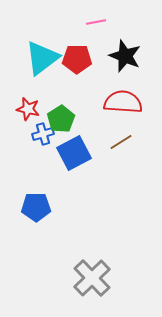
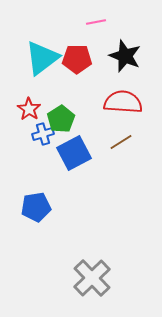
red star: moved 1 px right; rotated 20 degrees clockwise
blue pentagon: rotated 8 degrees counterclockwise
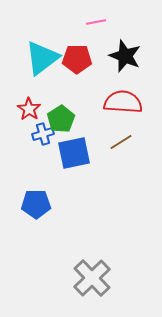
blue square: rotated 16 degrees clockwise
blue pentagon: moved 3 px up; rotated 8 degrees clockwise
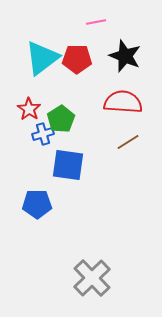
brown line: moved 7 px right
blue square: moved 6 px left, 12 px down; rotated 20 degrees clockwise
blue pentagon: moved 1 px right
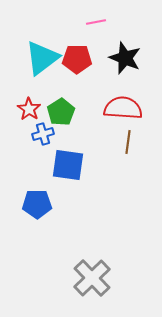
black star: moved 2 px down
red semicircle: moved 6 px down
green pentagon: moved 7 px up
brown line: rotated 50 degrees counterclockwise
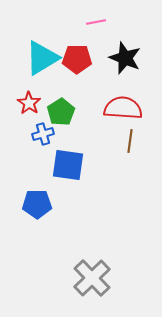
cyan triangle: rotated 6 degrees clockwise
red star: moved 6 px up
brown line: moved 2 px right, 1 px up
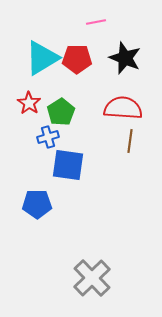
blue cross: moved 5 px right, 3 px down
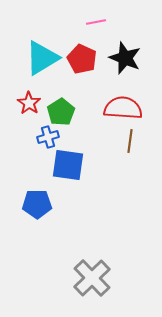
red pentagon: moved 5 px right; rotated 24 degrees clockwise
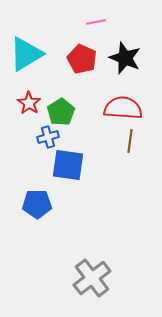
cyan triangle: moved 16 px left, 4 px up
gray cross: rotated 6 degrees clockwise
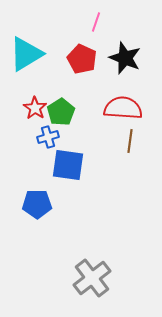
pink line: rotated 60 degrees counterclockwise
red star: moved 6 px right, 5 px down
